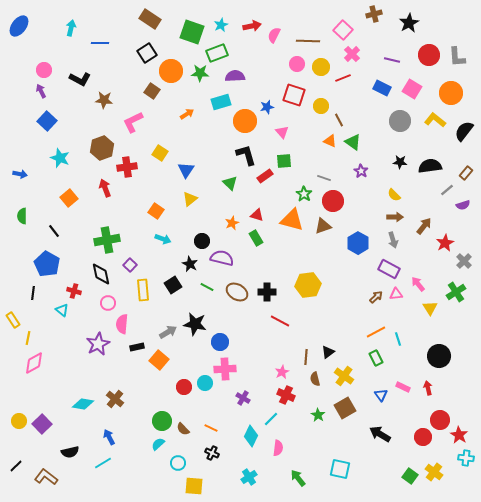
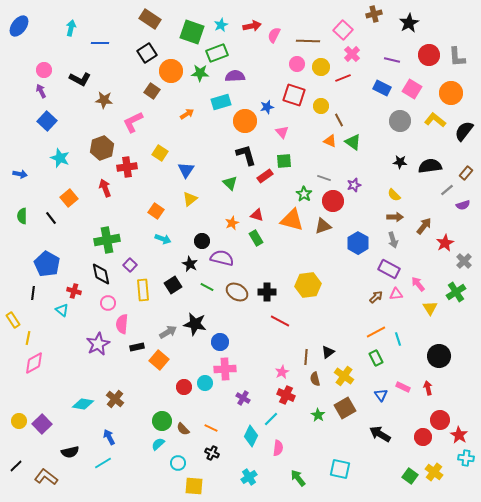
purple star at (361, 171): moved 7 px left, 14 px down; rotated 24 degrees clockwise
black line at (54, 231): moved 3 px left, 13 px up
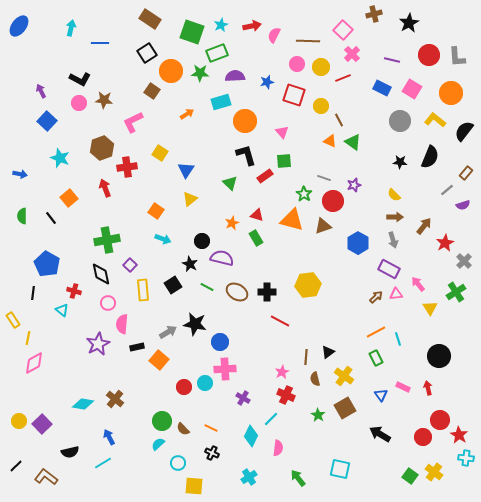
pink circle at (44, 70): moved 35 px right, 33 px down
blue star at (267, 107): moved 25 px up
black semicircle at (430, 166): moved 9 px up; rotated 120 degrees clockwise
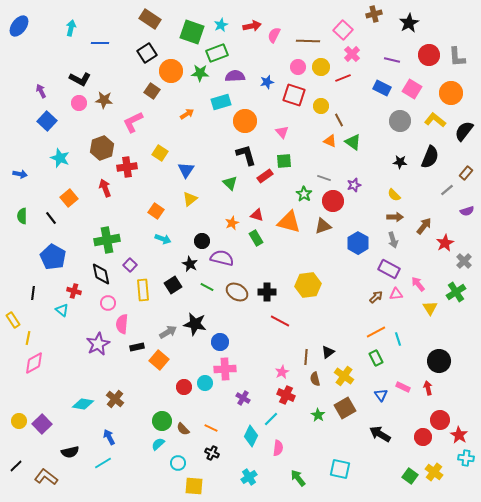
pink circle at (297, 64): moved 1 px right, 3 px down
purple semicircle at (463, 205): moved 4 px right, 6 px down
orange triangle at (292, 220): moved 3 px left, 2 px down
blue pentagon at (47, 264): moved 6 px right, 7 px up
black circle at (439, 356): moved 5 px down
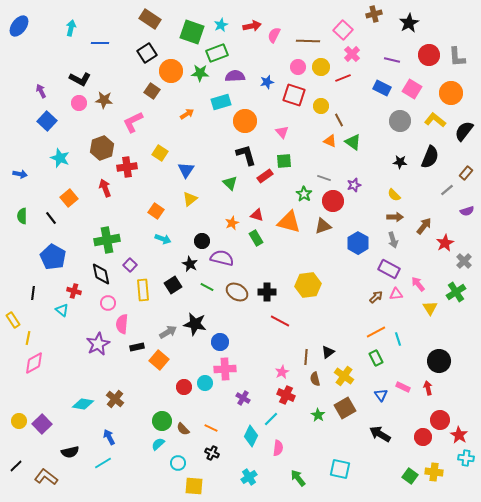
yellow cross at (434, 472): rotated 30 degrees counterclockwise
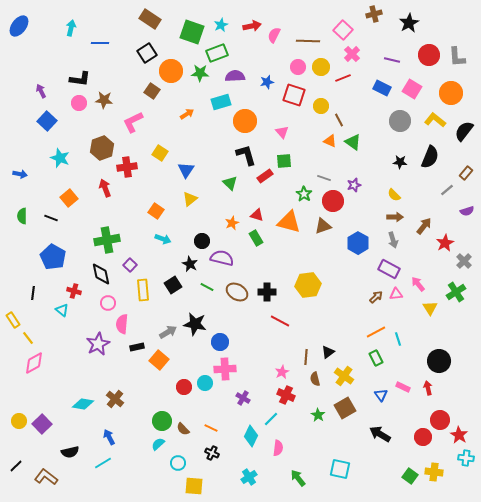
black L-shape at (80, 79): rotated 20 degrees counterclockwise
black line at (51, 218): rotated 32 degrees counterclockwise
yellow line at (28, 338): rotated 48 degrees counterclockwise
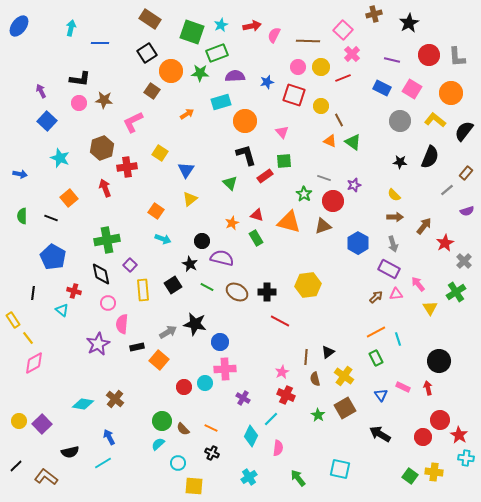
gray arrow at (393, 240): moved 4 px down
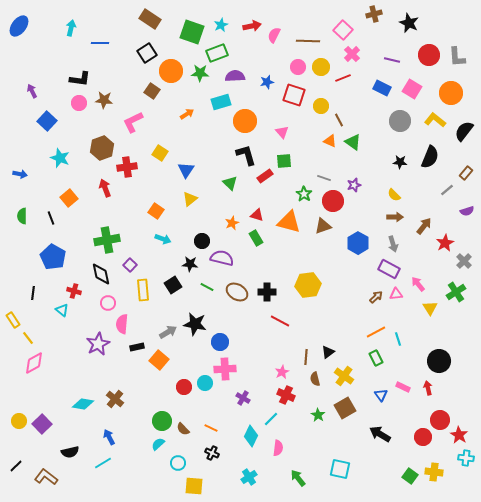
black star at (409, 23): rotated 18 degrees counterclockwise
purple arrow at (41, 91): moved 9 px left
black line at (51, 218): rotated 48 degrees clockwise
black star at (190, 264): rotated 21 degrees counterclockwise
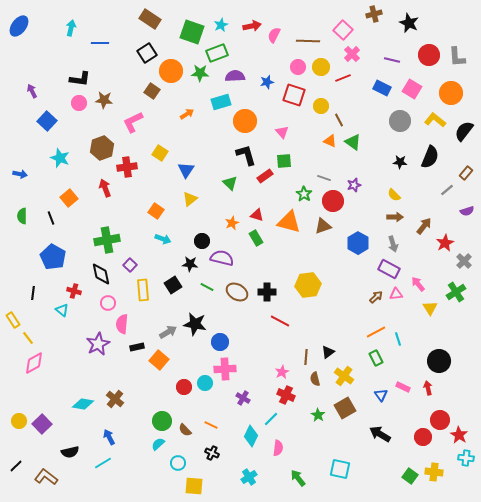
orange line at (211, 428): moved 3 px up
brown semicircle at (183, 429): moved 2 px right, 1 px down
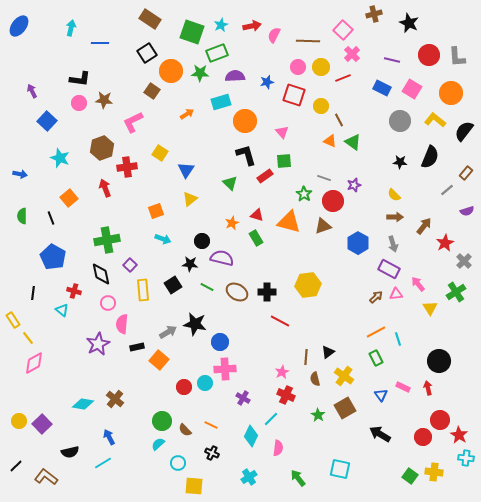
orange square at (156, 211): rotated 35 degrees clockwise
